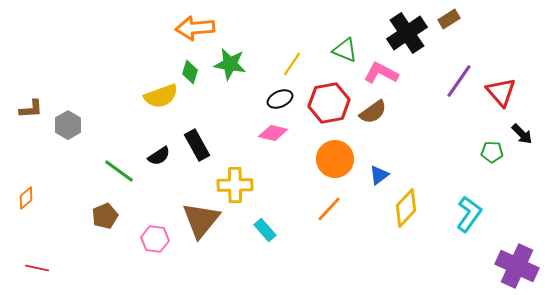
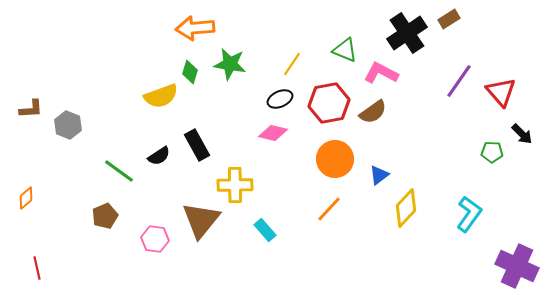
gray hexagon: rotated 8 degrees counterclockwise
red line: rotated 65 degrees clockwise
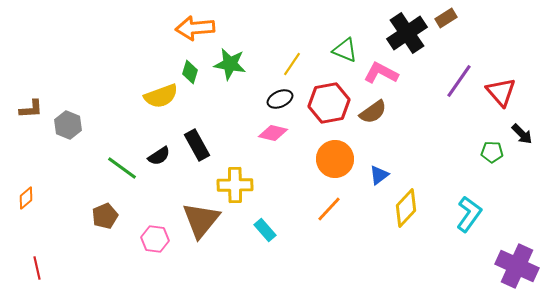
brown rectangle: moved 3 px left, 1 px up
green line: moved 3 px right, 3 px up
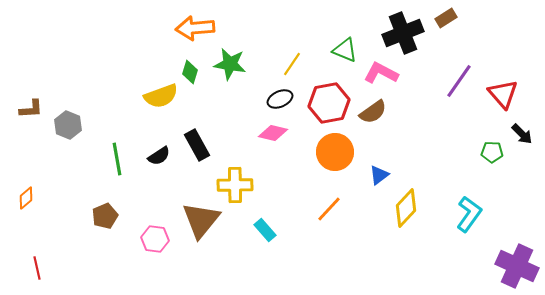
black cross: moved 4 px left; rotated 12 degrees clockwise
red triangle: moved 2 px right, 2 px down
orange circle: moved 7 px up
green line: moved 5 px left, 9 px up; rotated 44 degrees clockwise
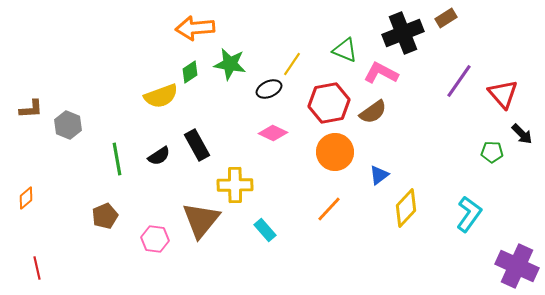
green diamond: rotated 40 degrees clockwise
black ellipse: moved 11 px left, 10 px up
pink diamond: rotated 12 degrees clockwise
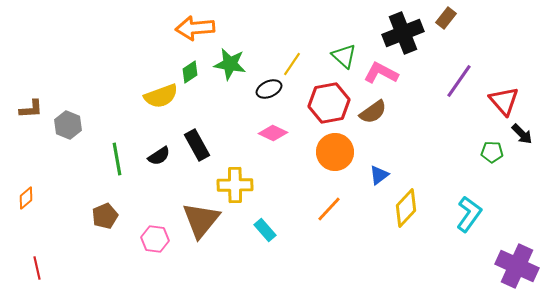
brown rectangle: rotated 20 degrees counterclockwise
green triangle: moved 1 px left, 6 px down; rotated 20 degrees clockwise
red triangle: moved 1 px right, 7 px down
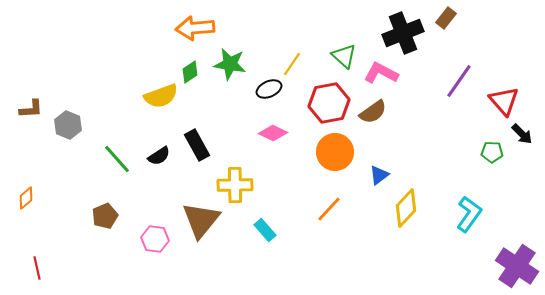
green line: rotated 32 degrees counterclockwise
purple cross: rotated 9 degrees clockwise
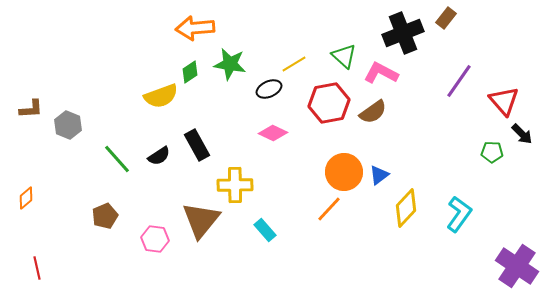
yellow line: moved 2 px right; rotated 25 degrees clockwise
orange circle: moved 9 px right, 20 px down
cyan L-shape: moved 10 px left
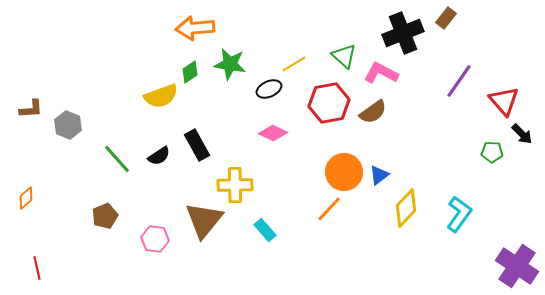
brown triangle: moved 3 px right
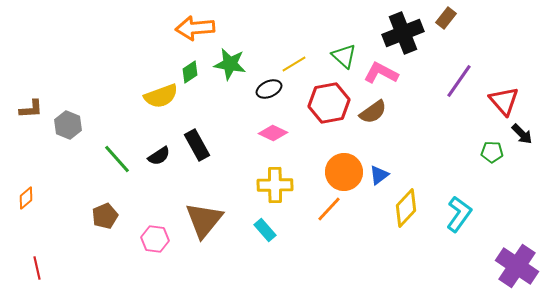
yellow cross: moved 40 px right
